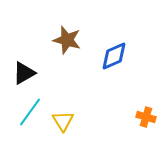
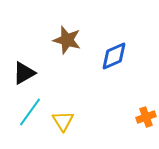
orange cross: rotated 36 degrees counterclockwise
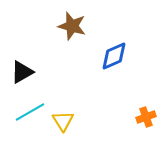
brown star: moved 5 px right, 14 px up
black triangle: moved 2 px left, 1 px up
cyan line: rotated 24 degrees clockwise
